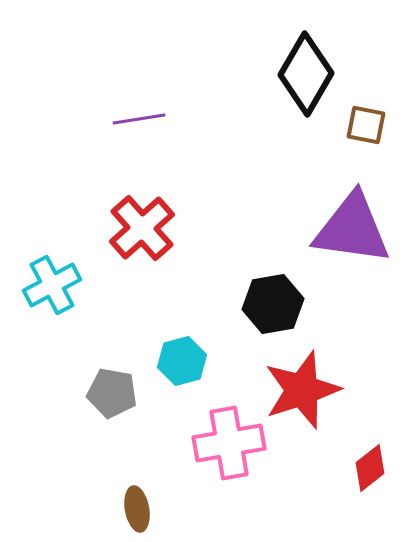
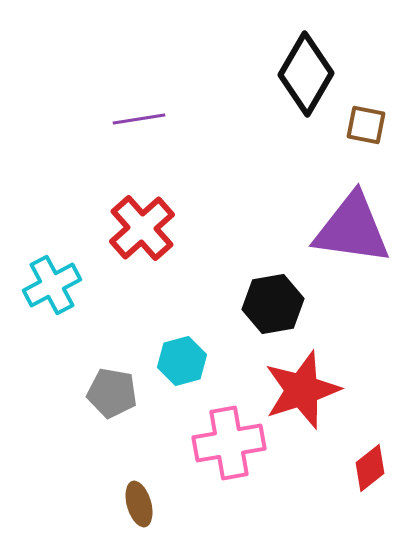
brown ellipse: moved 2 px right, 5 px up; rotated 6 degrees counterclockwise
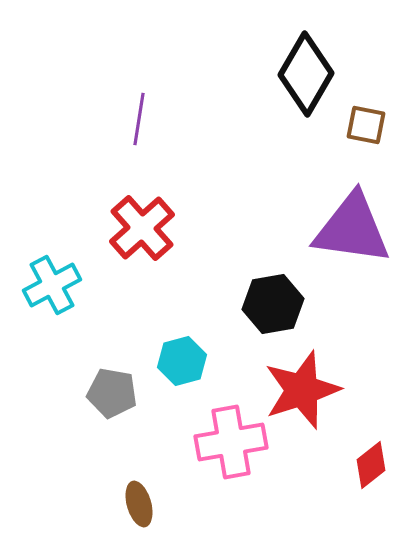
purple line: rotated 72 degrees counterclockwise
pink cross: moved 2 px right, 1 px up
red diamond: moved 1 px right, 3 px up
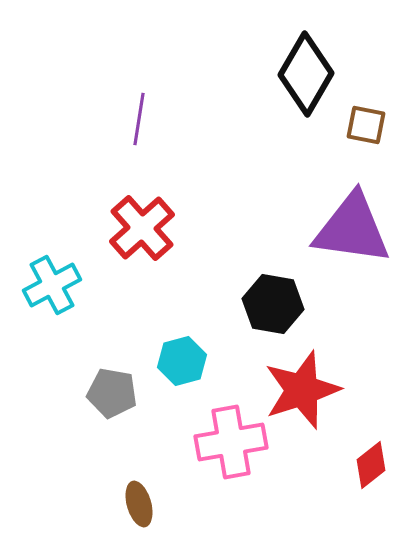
black hexagon: rotated 20 degrees clockwise
